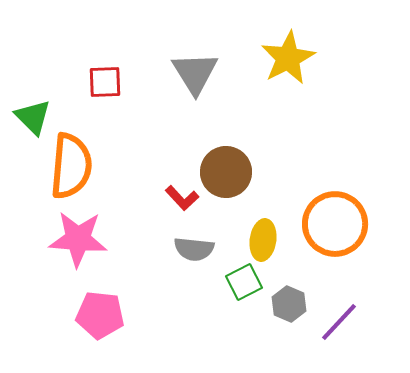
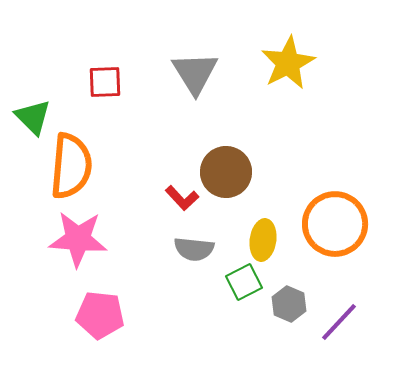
yellow star: moved 5 px down
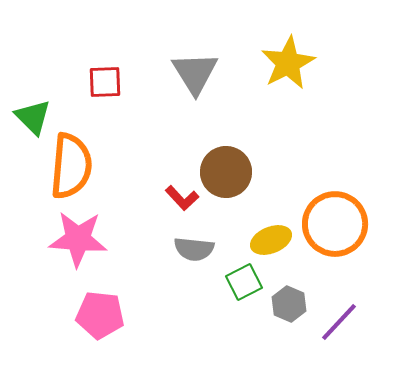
yellow ellipse: moved 8 px right; rotated 60 degrees clockwise
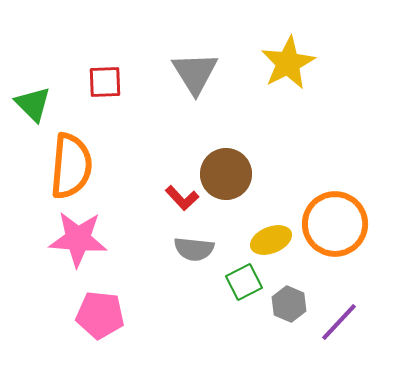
green triangle: moved 13 px up
brown circle: moved 2 px down
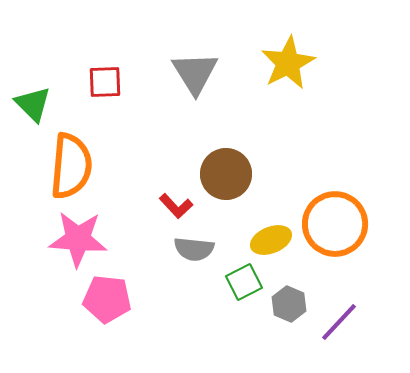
red L-shape: moved 6 px left, 8 px down
pink pentagon: moved 7 px right, 16 px up
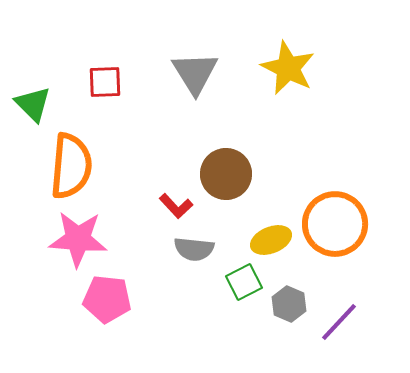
yellow star: moved 5 px down; rotated 18 degrees counterclockwise
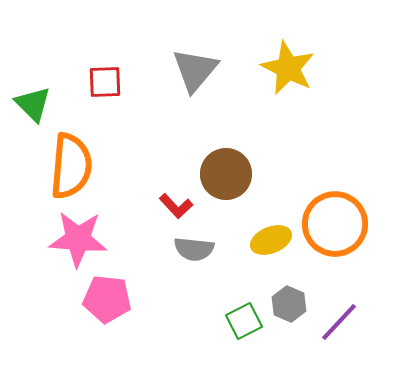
gray triangle: moved 3 px up; rotated 12 degrees clockwise
green square: moved 39 px down
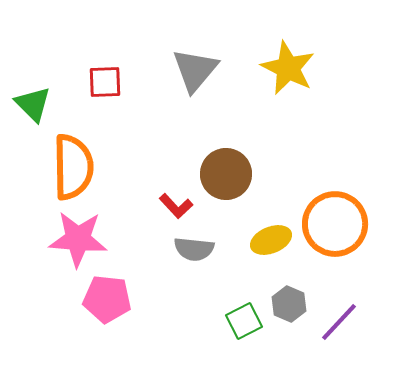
orange semicircle: moved 2 px right, 1 px down; rotated 6 degrees counterclockwise
